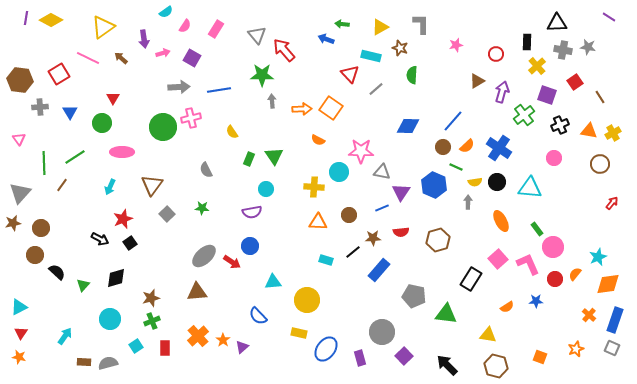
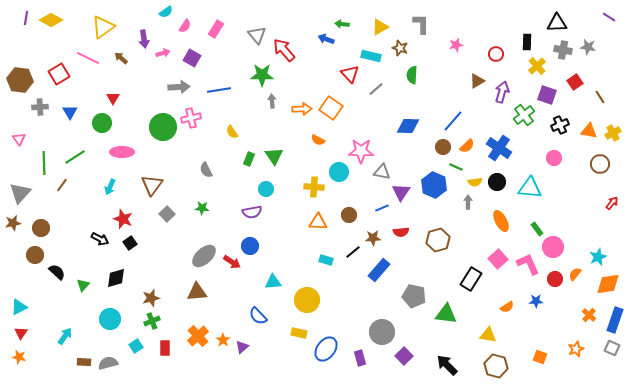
red star at (123, 219): rotated 30 degrees counterclockwise
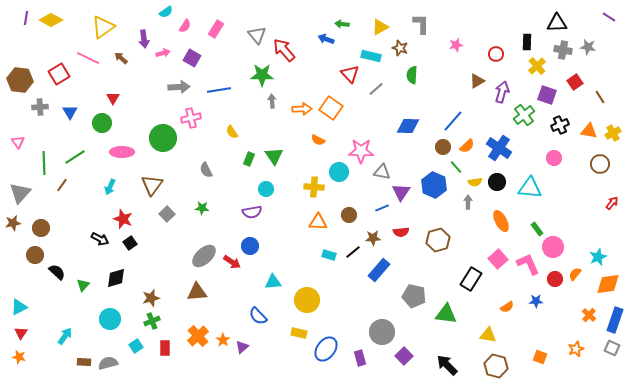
green circle at (163, 127): moved 11 px down
pink triangle at (19, 139): moved 1 px left, 3 px down
green line at (456, 167): rotated 24 degrees clockwise
cyan rectangle at (326, 260): moved 3 px right, 5 px up
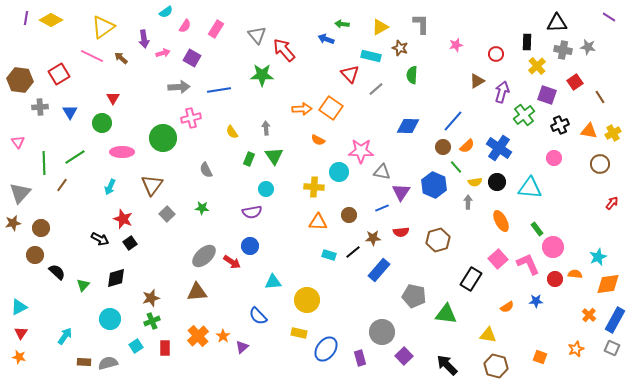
pink line at (88, 58): moved 4 px right, 2 px up
gray arrow at (272, 101): moved 6 px left, 27 px down
orange semicircle at (575, 274): rotated 56 degrees clockwise
blue rectangle at (615, 320): rotated 10 degrees clockwise
orange star at (223, 340): moved 4 px up
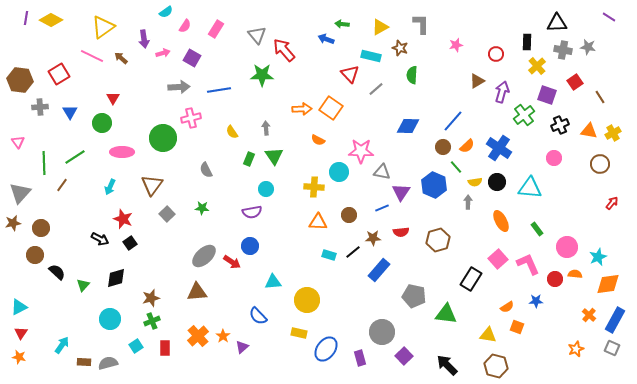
pink circle at (553, 247): moved 14 px right
cyan arrow at (65, 336): moved 3 px left, 9 px down
orange square at (540, 357): moved 23 px left, 30 px up
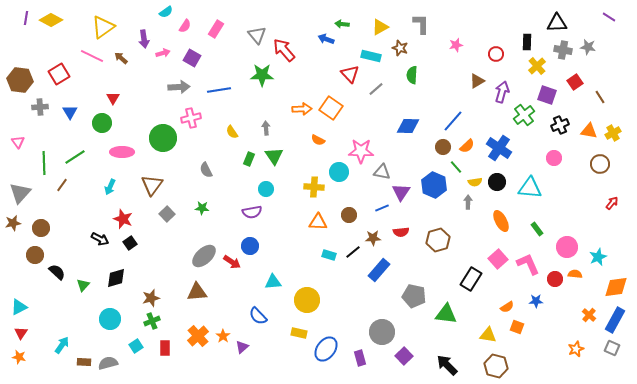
orange diamond at (608, 284): moved 8 px right, 3 px down
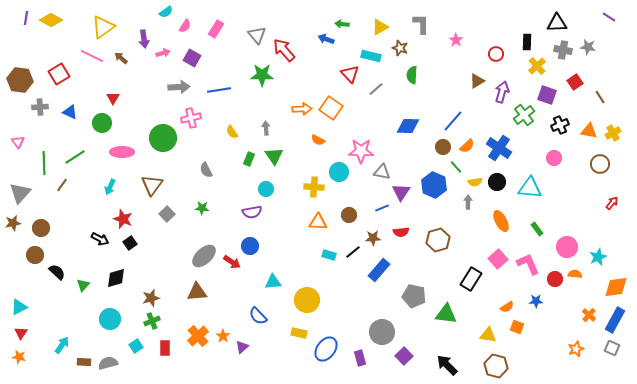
pink star at (456, 45): moved 5 px up; rotated 24 degrees counterclockwise
blue triangle at (70, 112): rotated 35 degrees counterclockwise
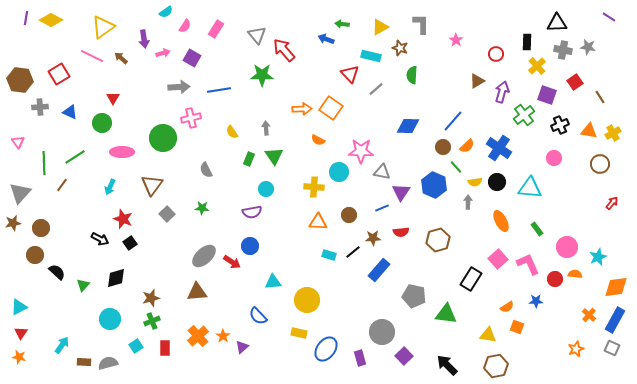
brown hexagon at (496, 366): rotated 25 degrees counterclockwise
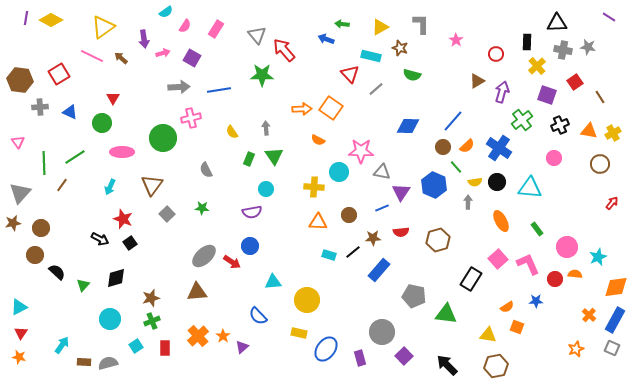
green semicircle at (412, 75): rotated 78 degrees counterclockwise
green cross at (524, 115): moved 2 px left, 5 px down
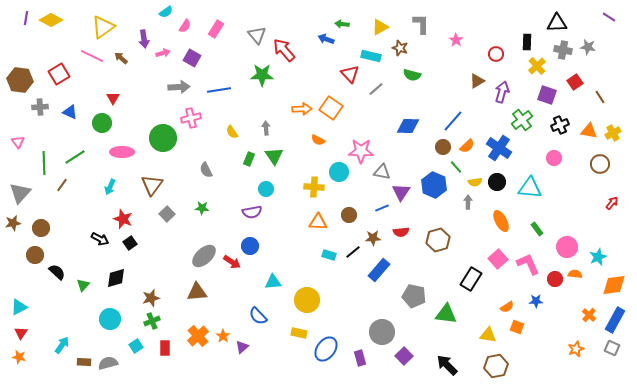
orange diamond at (616, 287): moved 2 px left, 2 px up
